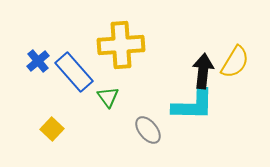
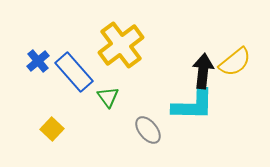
yellow cross: rotated 33 degrees counterclockwise
yellow semicircle: rotated 20 degrees clockwise
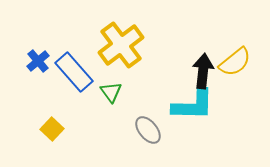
green triangle: moved 3 px right, 5 px up
